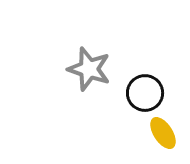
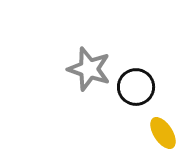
black circle: moved 9 px left, 6 px up
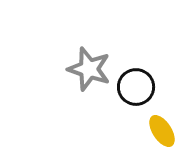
yellow ellipse: moved 1 px left, 2 px up
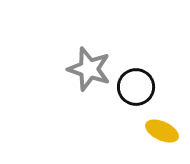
yellow ellipse: rotated 32 degrees counterclockwise
